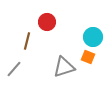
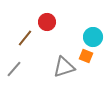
brown line: moved 2 px left, 3 px up; rotated 24 degrees clockwise
orange square: moved 2 px left, 1 px up
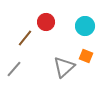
red circle: moved 1 px left
cyan circle: moved 8 px left, 11 px up
gray triangle: rotated 25 degrees counterclockwise
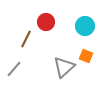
brown line: moved 1 px right, 1 px down; rotated 12 degrees counterclockwise
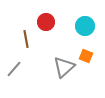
brown line: rotated 36 degrees counterclockwise
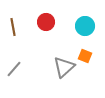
brown line: moved 13 px left, 12 px up
orange square: moved 1 px left
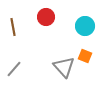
red circle: moved 5 px up
gray triangle: rotated 30 degrees counterclockwise
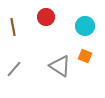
gray triangle: moved 4 px left, 1 px up; rotated 15 degrees counterclockwise
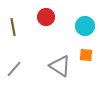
orange square: moved 1 px right, 1 px up; rotated 16 degrees counterclockwise
